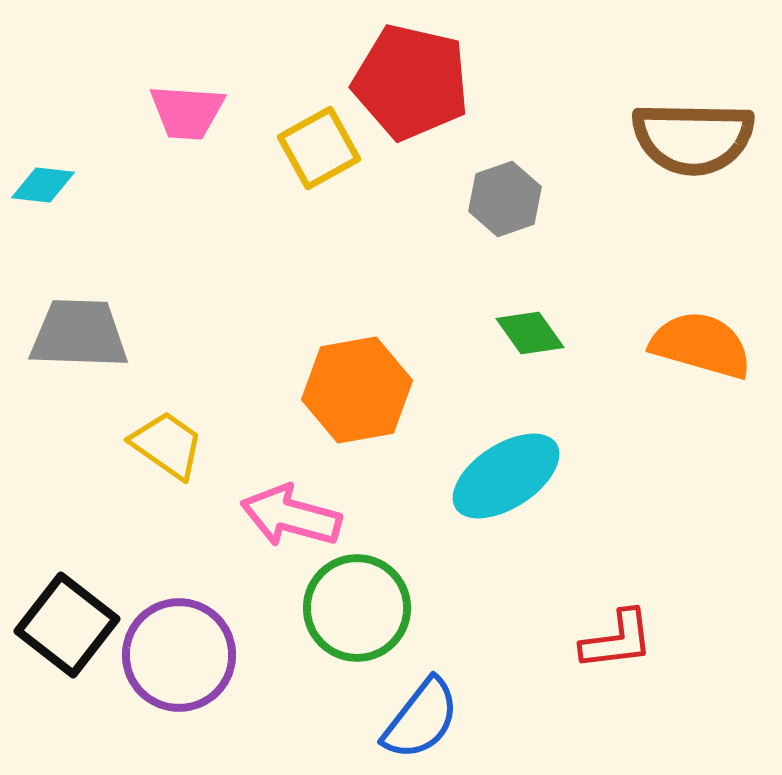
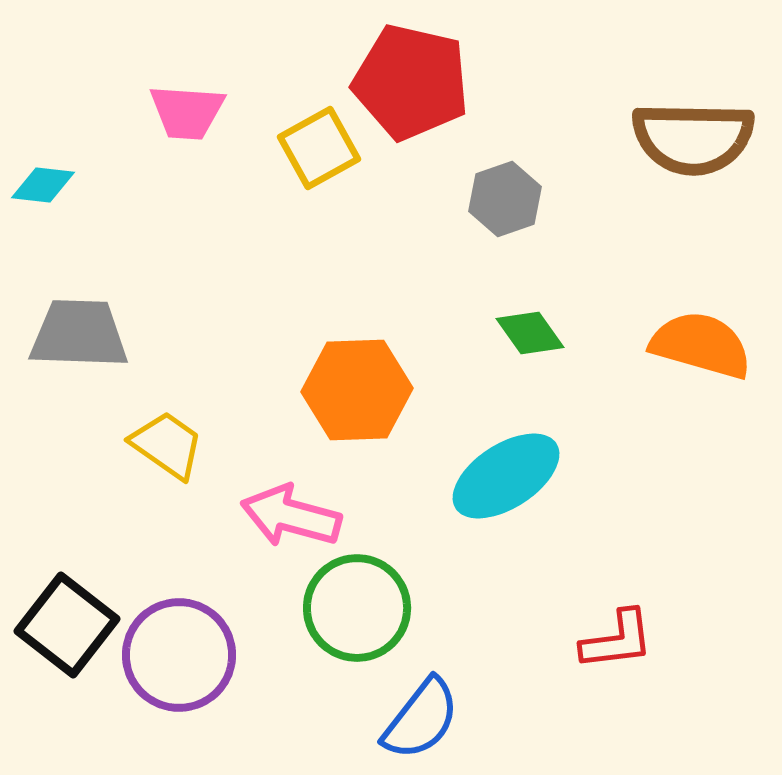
orange hexagon: rotated 8 degrees clockwise
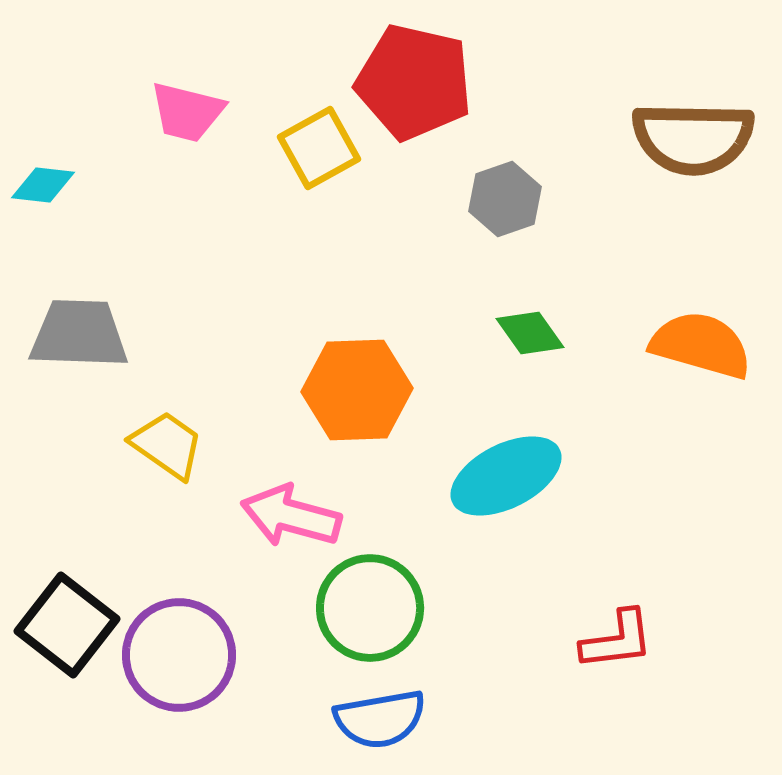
red pentagon: moved 3 px right
pink trapezoid: rotated 10 degrees clockwise
cyan ellipse: rotated 6 degrees clockwise
green circle: moved 13 px right
blue semicircle: moved 41 px left; rotated 42 degrees clockwise
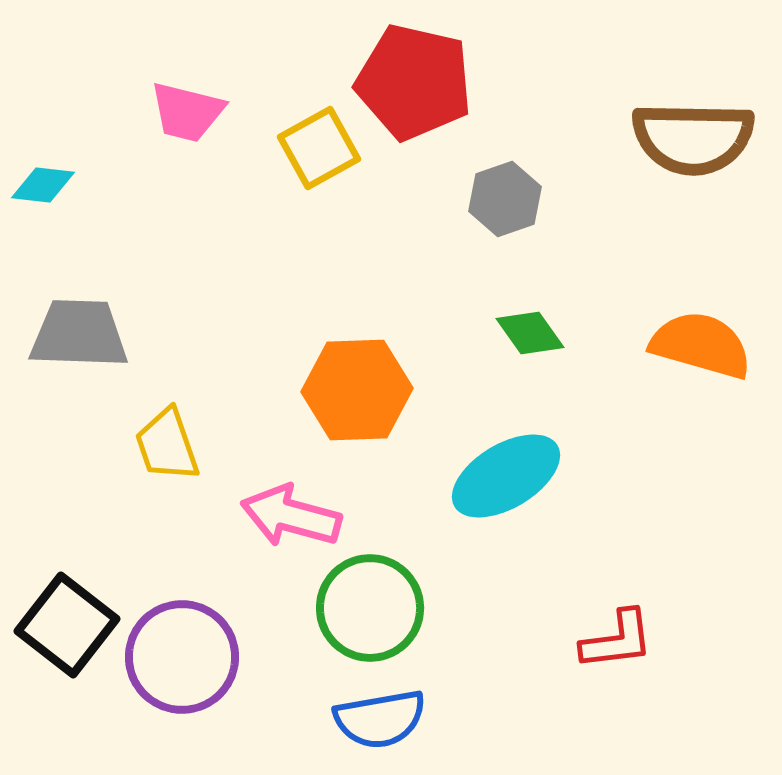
yellow trapezoid: rotated 144 degrees counterclockwise
cyan ellipse: rotated 4 degrees counterclockwise
purple circle: moved 3 px right, 2 px down
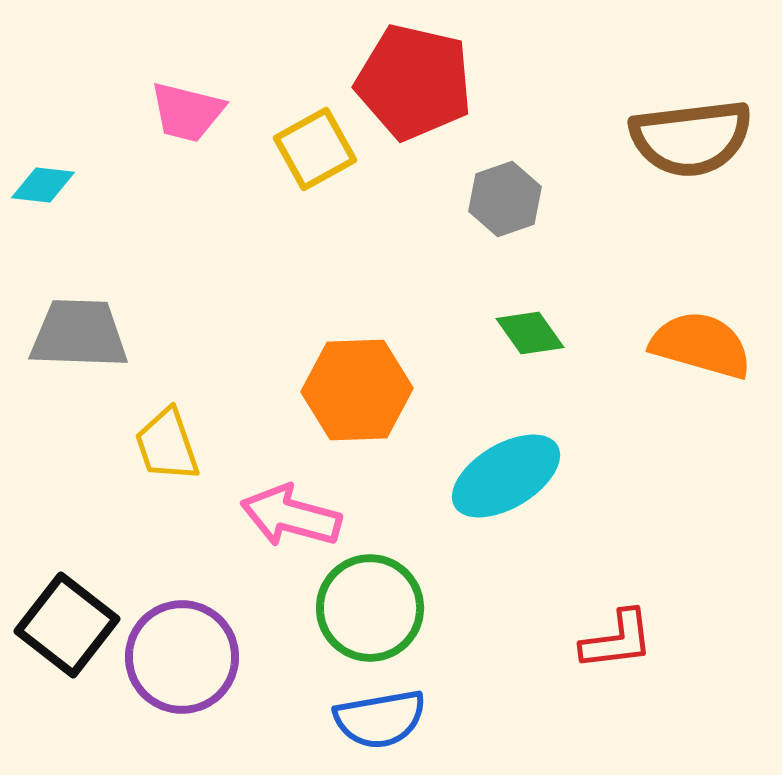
brown semicircle: moved 2 px left; rotated 8 degrees counterclockwise
yellow square: moved 4 px left, 1 px down
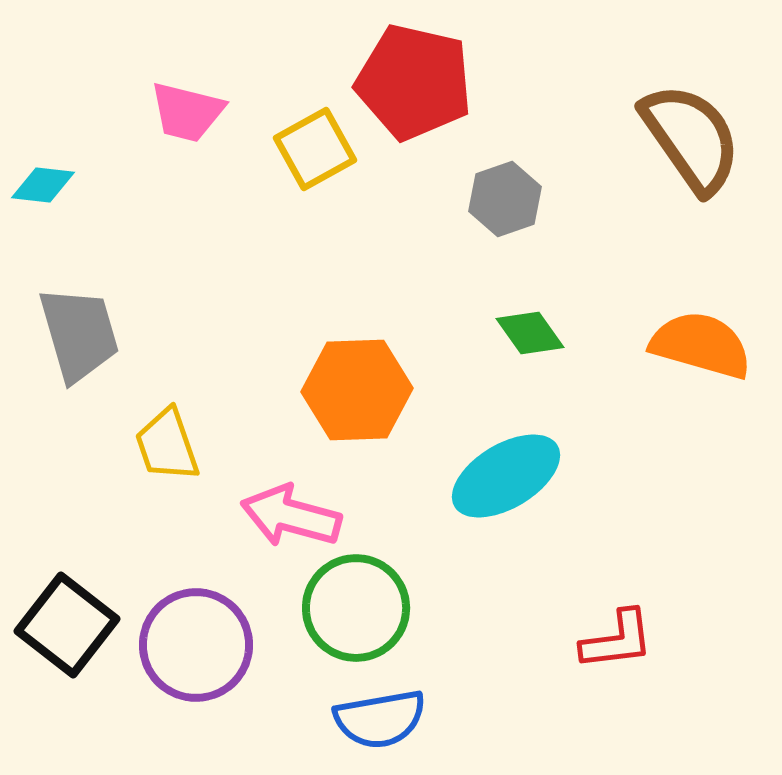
brown semicircle: rotated 118 degrees counterclockwise
gray trapezoid: rotated 72 degrees clockwise
green circle: moved 14 px left
purple circle: moved 14 px right, 12 px up
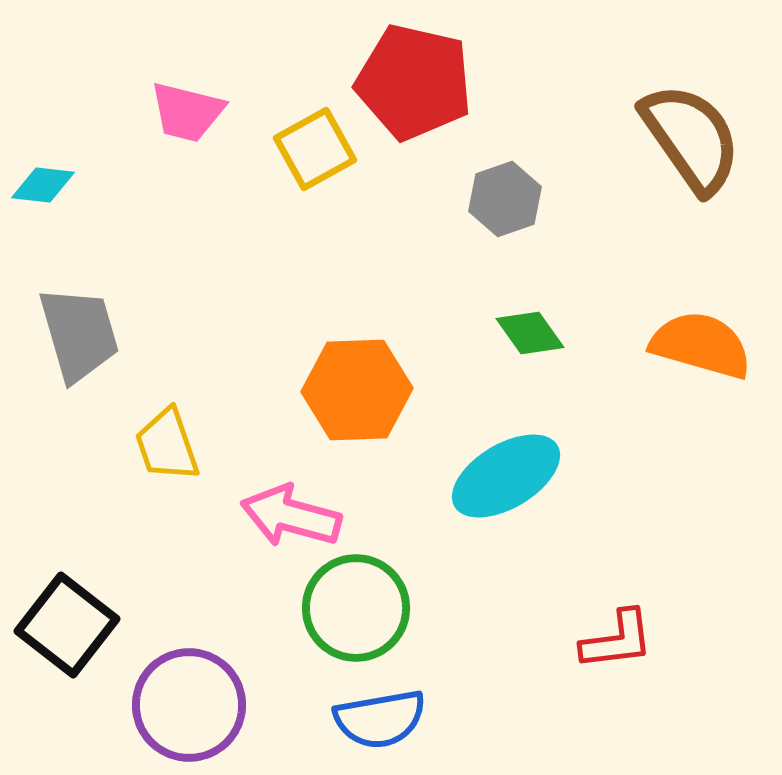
purple circle: moved 7 px left, 60 px down
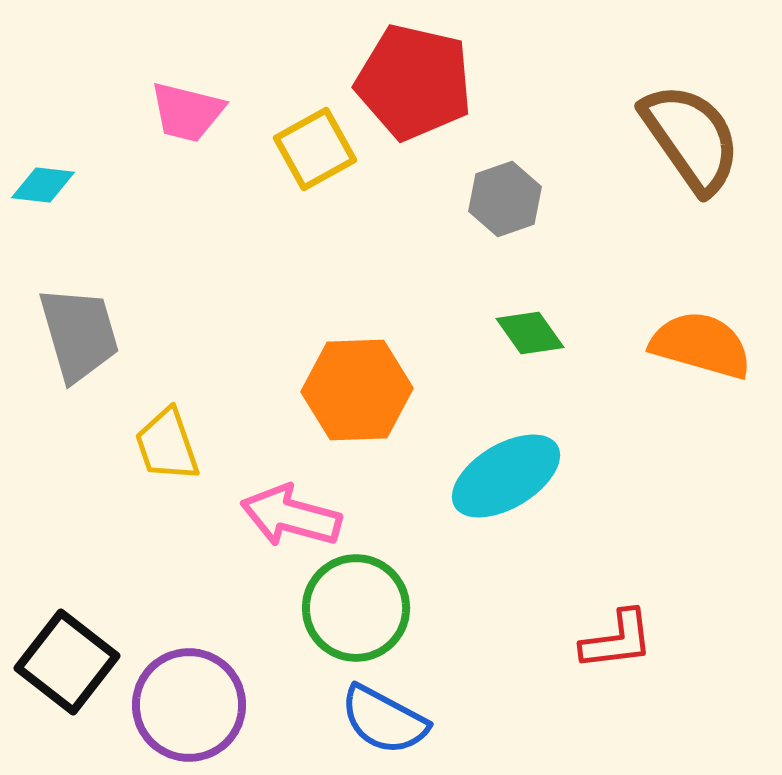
black square: moved 37 px down
blue semicircle: moved 4 px right, 1 px down; rotated 38 degrees clockwise
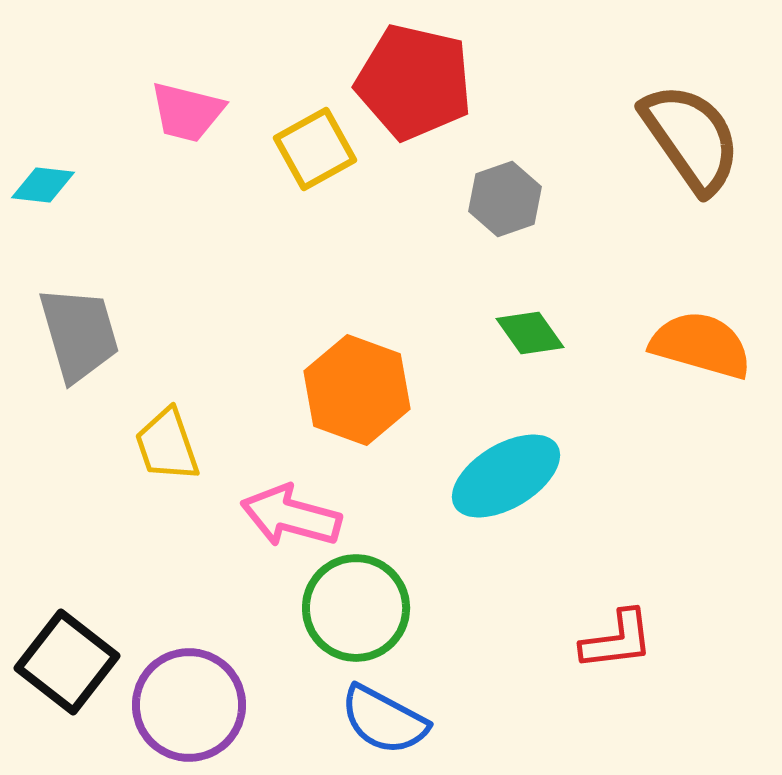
orange hexagon: rotated 22 degrees clockwise
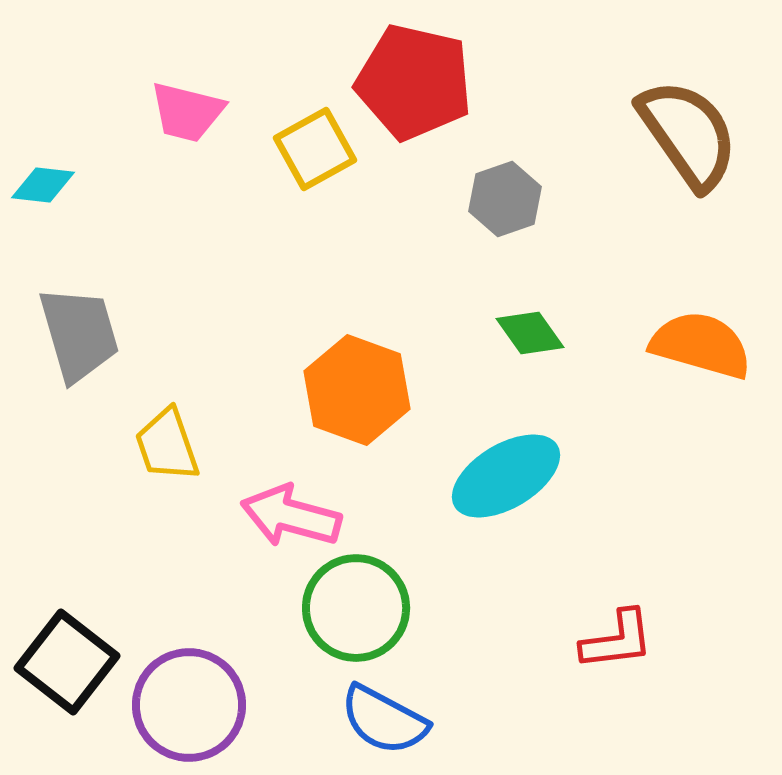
brown semicircle: moved 3 px left, 4 px up
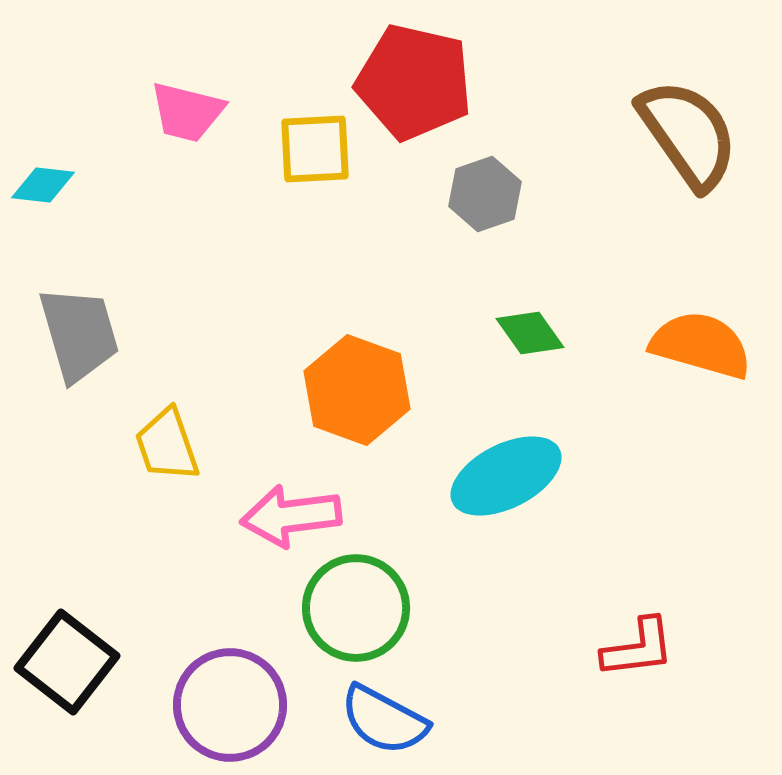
yellow square: rotated 26 degrees clockwise
gray hexagon: moved 20 px left, 5 px up
cyan ellipse: rotated 4 degrees clockwise
pink arrow: rotated 22 degrees counterclockwise
red L-shape: moved 21 px right, 8 px down
purple circle: moved 41 px right
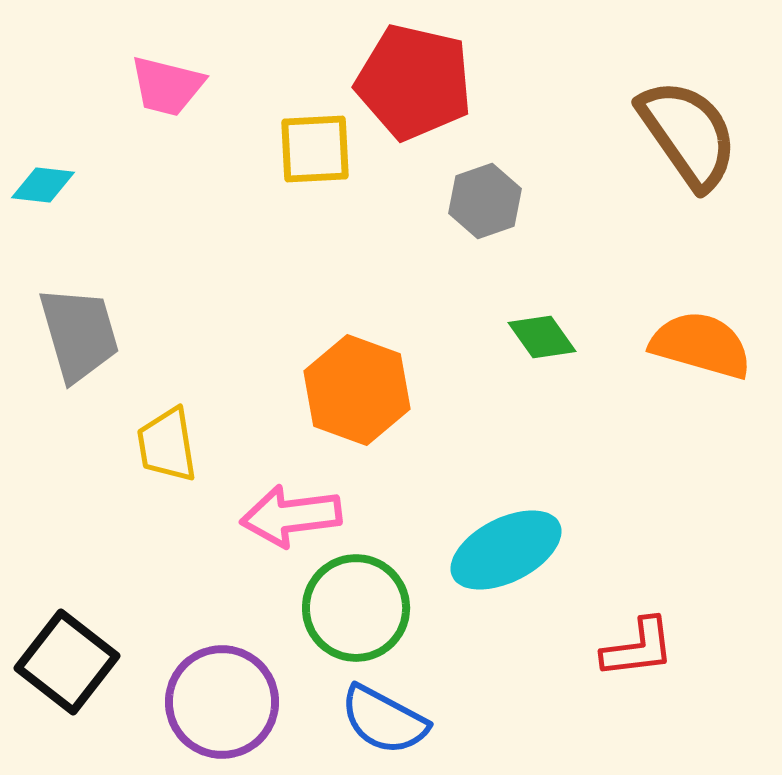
pink trapezoid: moved 20 px left, 26 px up
gray hexagon: moved 7 px down
green diamond: moved 12 px right, 4 px down
yellow trapezoid: rotated 10 degrees clockwise
cyan ellipse: moved 74 px down
purple circle: moved 8 px left, 3 px up
